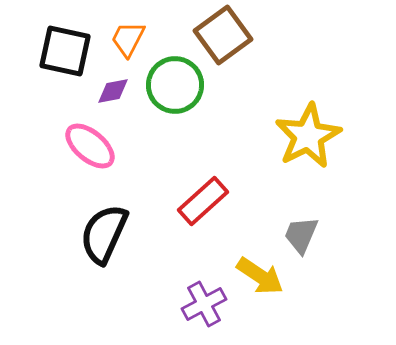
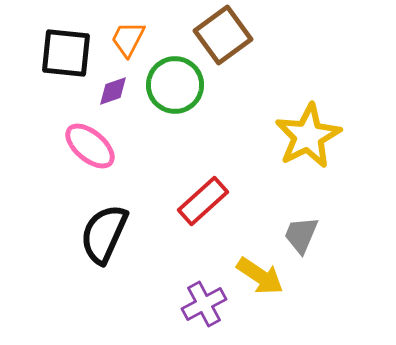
black square: moved 1 px right, 2 px down; rotated 6 degrees counterclockwise
purple diamond: rotated 8 degrees counterclockwise
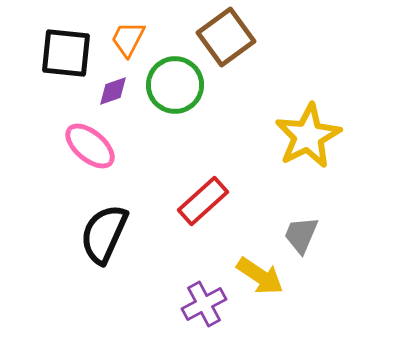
brown square: moved 3 px right, 2 px down
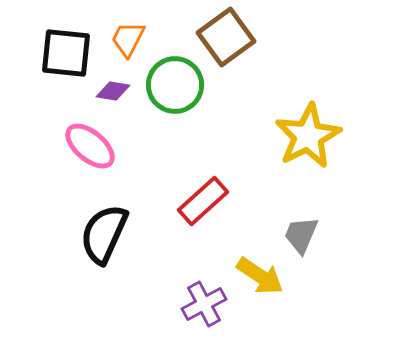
purple diamond: rotated 28 degrees clockwise
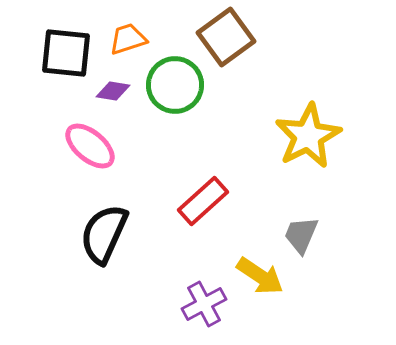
orange trapezoid: rotated 45 degrees clockwise
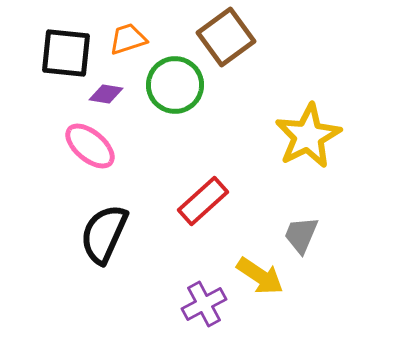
purple diamond: moved 7 px left, 3 px down
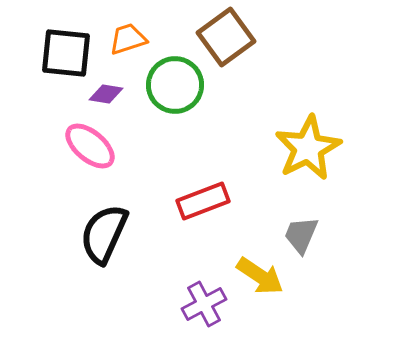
yellow star: moved 12 px down
red rectangle: rotated 21 degrees clockwise
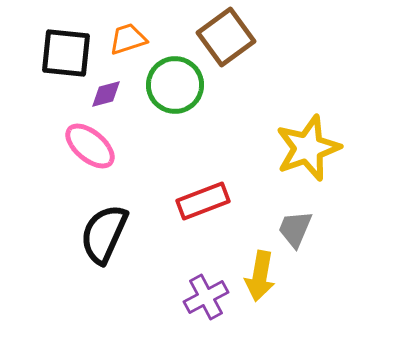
purple diamond: rotated 24 degrees counterclockwise
yellow star: rotated 8 degrees clockwise
gray trapezoid: moved 6 px left, 6 px up
yellow arrow: rotated 66 degrees clockwise
purple cross: moved 2 px right, 7 px up
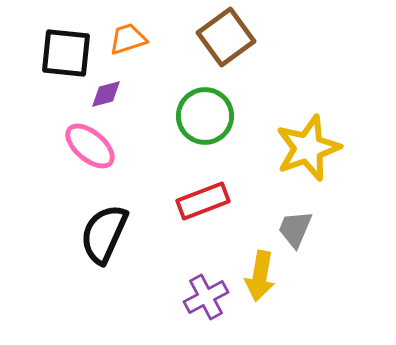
green circle: moved 30 px right, 31 px down
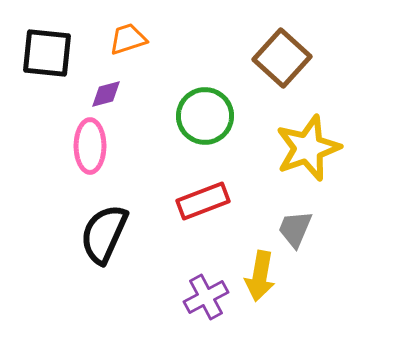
brown square: moved 56 px right, 21 px down; rotated 12 degrees counterclockwise
black square: moved 19 px left
pink ellipse: rotated 50 degrees clockwise
